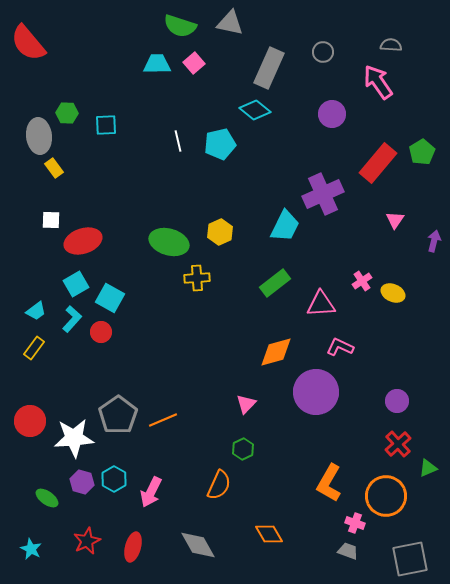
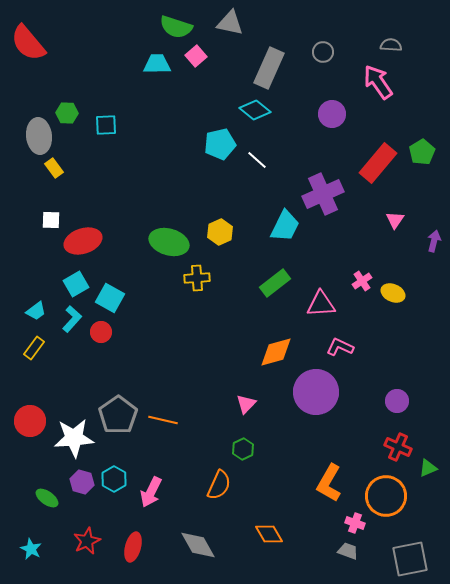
green semicircle at (180, 26): moved 4 px left, 1 px down
pink square at (194, 63): moved 2 px right, 7 px up
white line at (178, 141): moved 79 px right, 19 px down; rotated 35 degrees counterclockwise
orange line at (163, 420): rotated 36 degrees clockwise
red cross at (398, 444): moved 3 px down; rotated 24 degrees counterclockwise
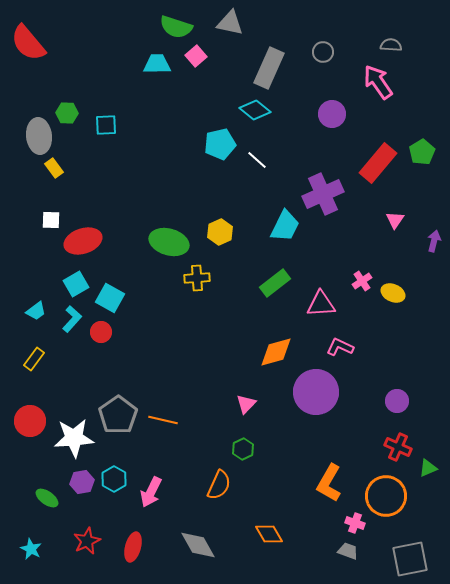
yellow rectangle at (34, 348): moved 11 px down
purple hexagon at (82, 482): rotated 25 degrees counterclockwise
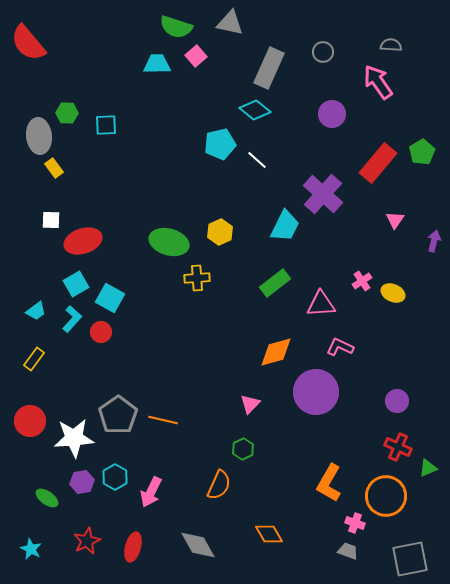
purple cross at (323, 194): rotated 24 degrees counterclockwise
pink triangle at (246, 404): moved 4 px right
cyan hexagon at (114, 479): moved 1 px right, 2 px up
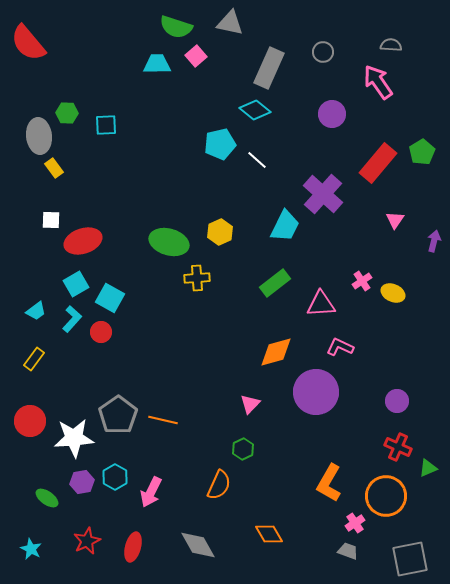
pink cross at (355, 523): rotated 36 degrees clockwise
